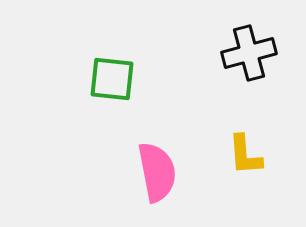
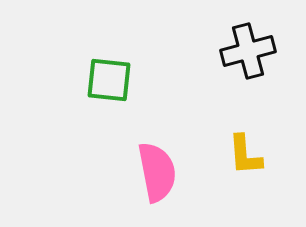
black cross: moved 1 px left, 2 px up
green square: moved 3 px left, 1 px down
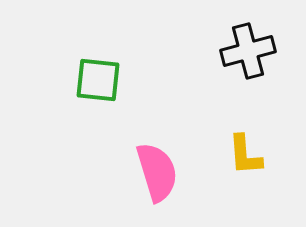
green square: moved 11 px left
pink semicircle: rotated 6 degrees counterclockwise
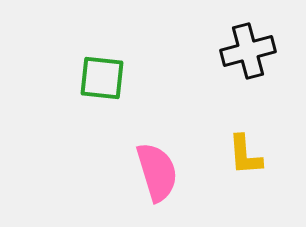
green square: moved 4 px right, 2 px up
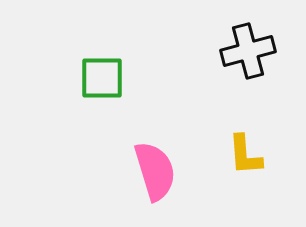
green square: rotated 6 degrees counterclockwise
pink semicircle: moved 2 px left, 1 px up
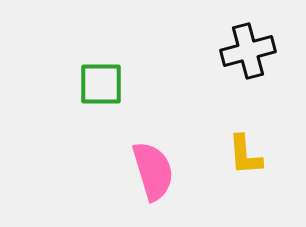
green square: moved 1 px left, 6 px down
pink semicircle: moved 2 px left
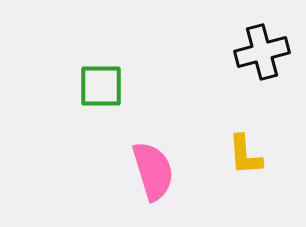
black cross: moved 14 px right, 1 px down
green square: moved 2 px down
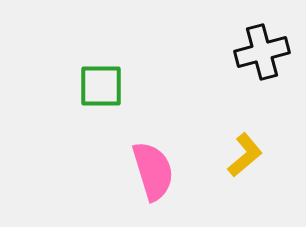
yellow L-shape: rotated 126 degrees counterclockwise
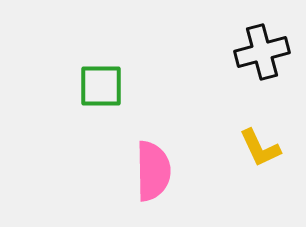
yellow L-shape: moved 15 px right, 7 px up; rotated 105 degrees clockwise
pink semicircle: rotated 16 degrees clockwise
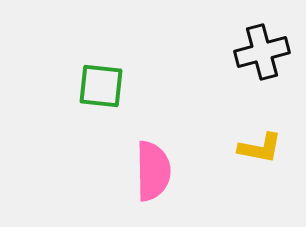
green square: rotated 6 degrees clockwise
yellow L-shape: rotated 54 degrees counterclockwise
